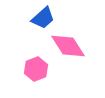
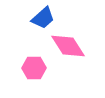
pink hexagon: moved 2 px left, 1 px up; rotated 20 degrees clockwise
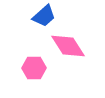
blue trapezoid: moved 1 px right, 2 px up
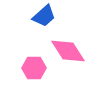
pink diamond: moved 5 px down
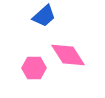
pink diamond: moved 4 px down
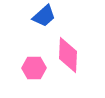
pink diamond: rotated 36 degrees clockwise
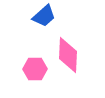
pink hexagon: moved 1 px right, 1 px down
